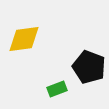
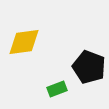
yellow diamond: moved 3 px down
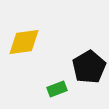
black pentagon: rotated 20 degrees clockwise
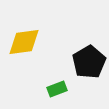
black pentagon: moved 5 px up
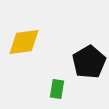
green rectangle: rotated 60 degrees counterclockwise
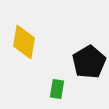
yellow diamond: rotated 72 degrees counterclockwise
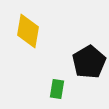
yellow diamond: moved 4 px right, 11 px up
